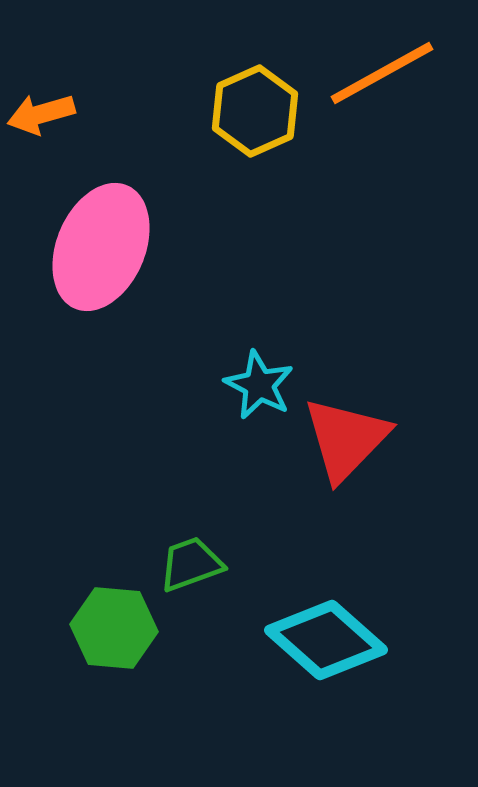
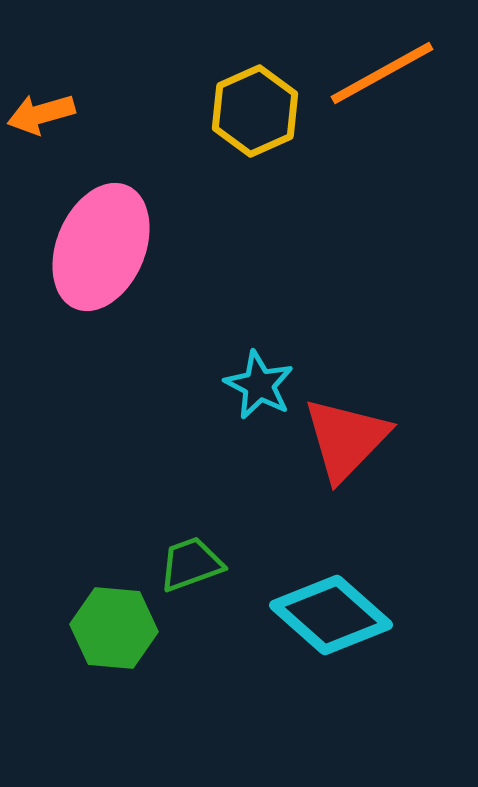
cyan diamond: moved 5 px right, 25 px up
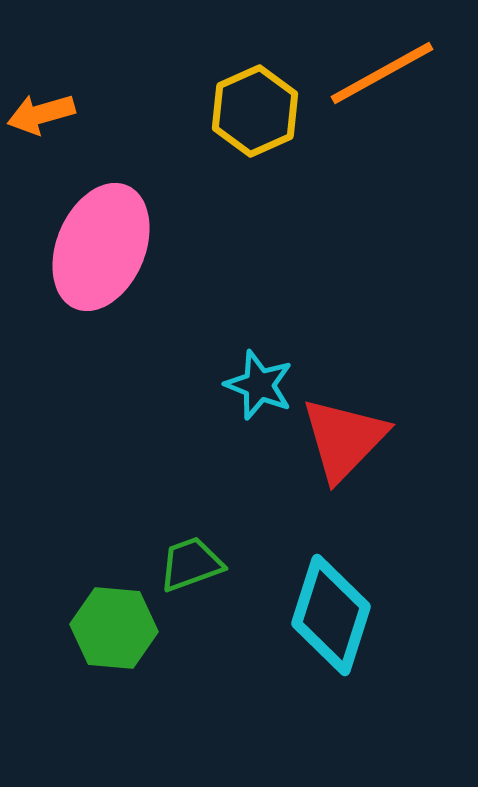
cyan star: rotated 6 degrees counterclockwise
red triangle: moved 2 px left
cyan diamond: rotated 66 degrees clockwise
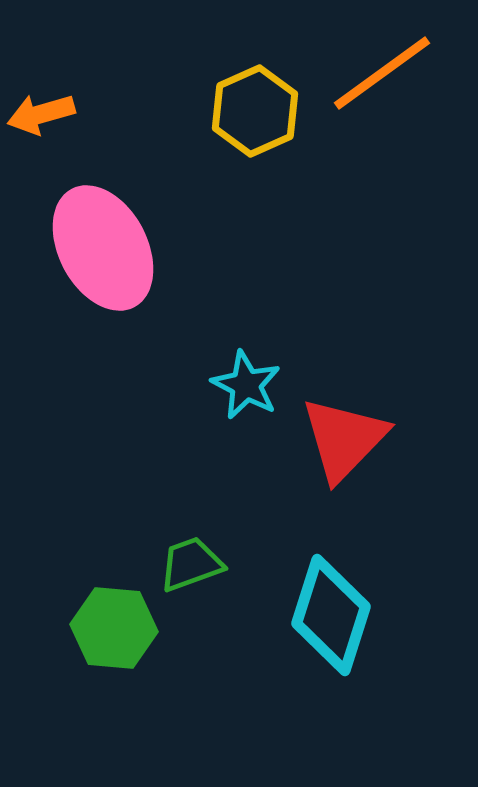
orange line: rotated 7 degrees counterclockwise
pink ellipse: moved 2 px right, 1 px down; rotated 51 degrees counterclockwise
cyan star: moved 13 px left; rotated 6 degrees clockwise
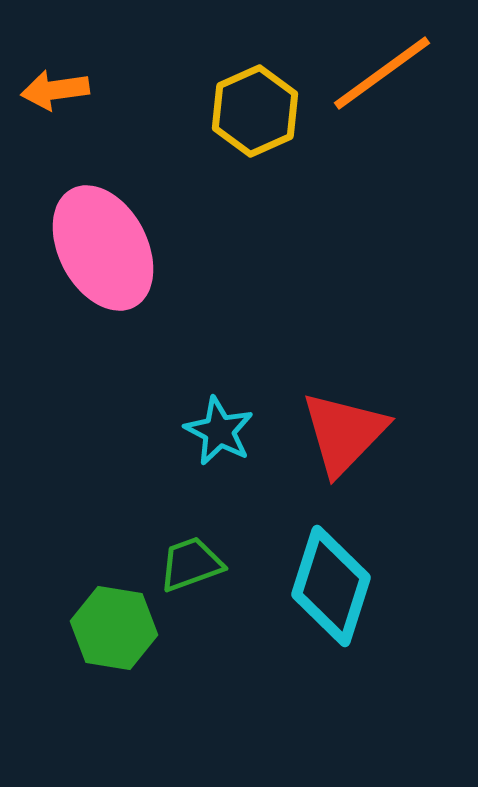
orange arrow: moved 14 px right, 24 px up; rotated 8 degrees clockwise
cyan star: moved 27 px left, 46 px down
red triangle: moved 6 px up
cyan diamond: moved 29 px up
green hexagon: rotated 4 degrees clockwise
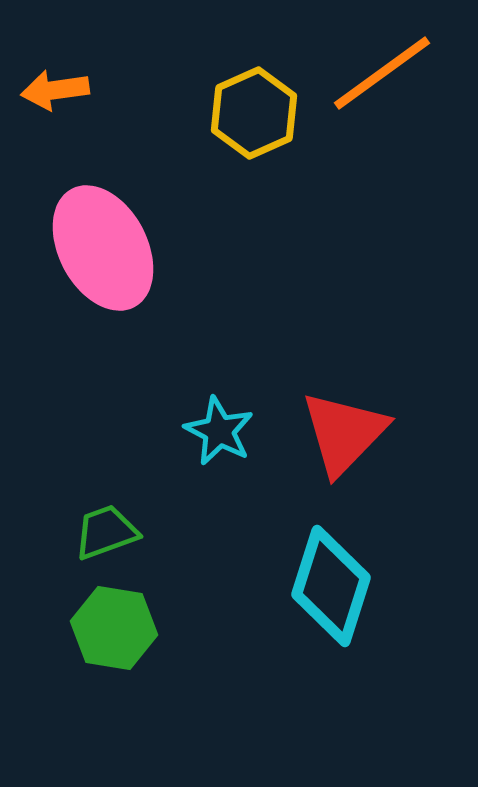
yellow hexagon: moved 1 px left, 2 px down
green trapezoid: moved 85 px left, 32 px up
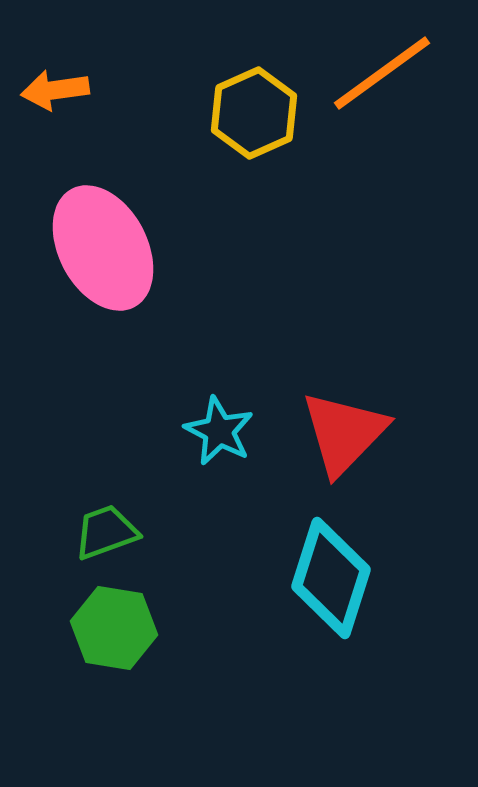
cyan diamond: moved 8 px up
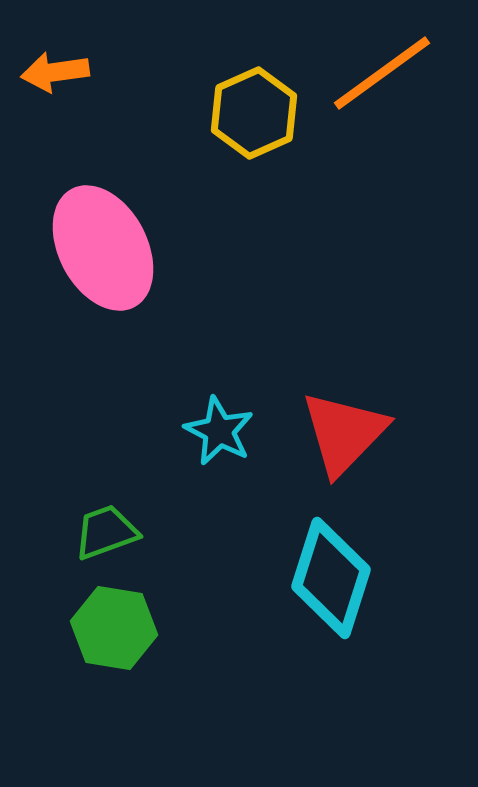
orange arrow: moved 18 px up
